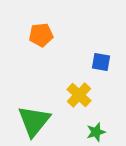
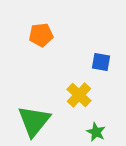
green star: rotated 30 degrees counterclockwise
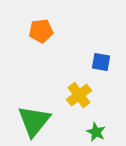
orange pentagon: moved 4 px up
yellow cross: rotated 10 degrees clockwise
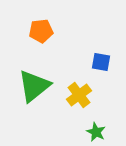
green triangle: moved 35 px up; rotated 12 degrees clockwise
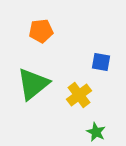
green triangle: moved 1 px left, 2 px up
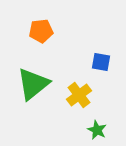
green star: moved 1 px right, 2 px up
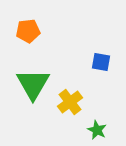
orange pentagon: moved 13 px left
green triangle: rotated 21 degrees counterclockwise
yellow cross: moved 9 px left, 7 px down
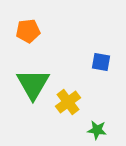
yellow cross: moved 2 px left
green star: rotated 18 degrees counterclockwise
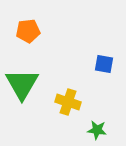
blue square: moved 3 px right, 2 px down
green triangle: moved 11 px left
yellow cross: rotated 35 degrees counterclockwise
